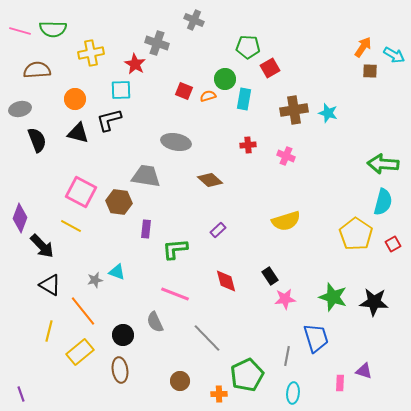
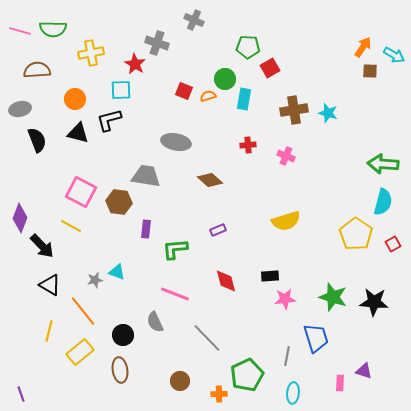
purple rectangle at (218, 230): rotated 21 degrees clockwise
black rectangle at (270, 276): rotated 60 degrees counterclockwise
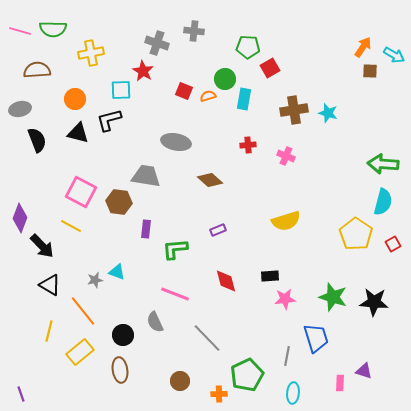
gray cross at (194, 20): moved 11 px down; rotated 18 degrees counterclockwise
red star at (135, 64): moved 8 px right, 7 px down
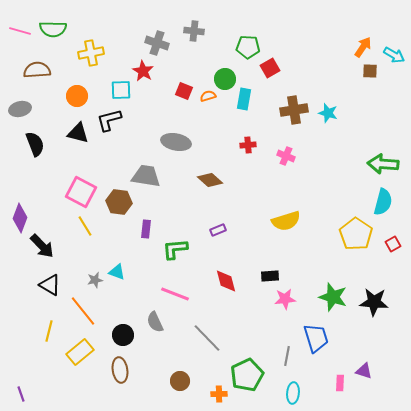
orange circle at (75, 99): moved 2 px right, 3 px up
black semicircle at (37, 140): moved 2 px left, 4 px down
yellow line at (71, 226): moved 14 px right; rotated 30 degrees clockwise
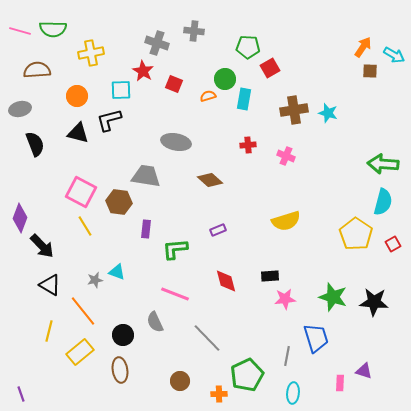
red square at (184, 91): moved 10 px left, 7 px up
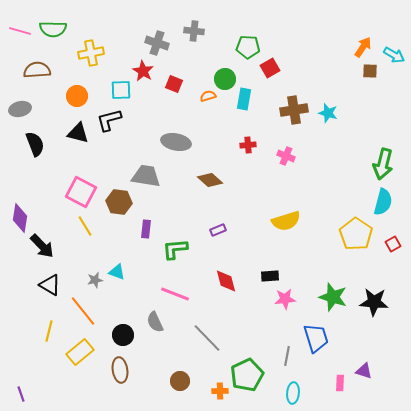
green arrow at (383, 164): rotated 80 degrees counterclockwise
purple diamond at (20, 218): rotated 12 degrees counterclockwise
orange cross at (219, 394): moved 1 px right, 3 px up
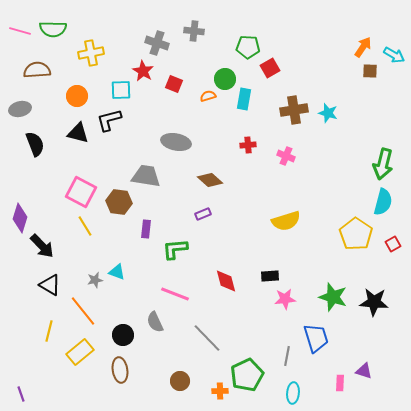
purple diamond at (20, 218): rotated 8 degrees clockwise
purple rectangle at (218, 230): moved 15 px left, 16 px up
